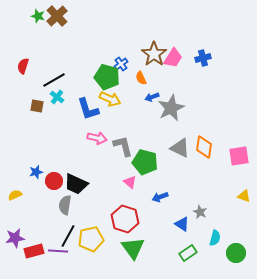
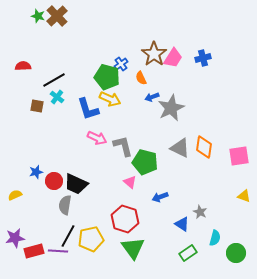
red semicircle at (23, 66): rotated 70 degrees clockwise
pink arrow at (97, 138): rotated 12 degrees clockwise
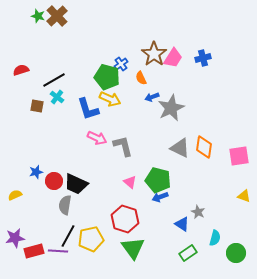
red semicircle at (23, 66): moved 2 px left, 4 px down; rotated 14 degrees counterclockwise
green pentagon at (145, 162): moved 13 px right, 18 px down
gray star at (200, 212): moved 2 px left
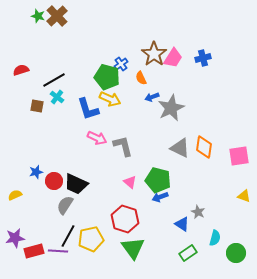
gray semicircle at (65, 205): rotated 24 degrees clockwise
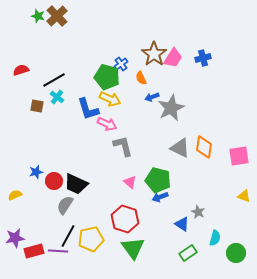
pink arrow at (97, 138): moved 10 px right, 14 px up
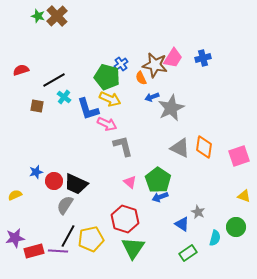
brown star at (154, 54): moved 1 px right, 11 px down; rotated 25 degrees counterclockwise
cyan cross at (57, 97): moved 7 px right
pink square at (239, 156): rotated 10 degrees counterclockwise
green pentagon at (158, 180): rotated 20 degrees clockwise
green triangle at (133, 248): rotated 10 degrees clockwise
green circle at (236, 253): moved 26 px up
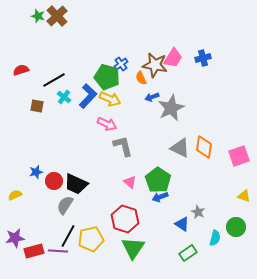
blue L-shape at (88, 109): moved 13 px up; rotated 120 degrees counterclockwise
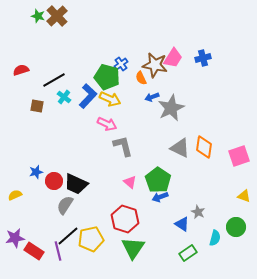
black line at (68, 236): rotated 20 degrees clockwise
red rectangle at (34, 251): rotated 48 degrees clockwise
purple line at (58, 251): rotated 72 degrees clockwise
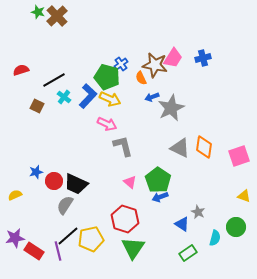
green star at (38, 16): moved 4 px up
brown square at (37, 106): rotated 16 degrees clockwise
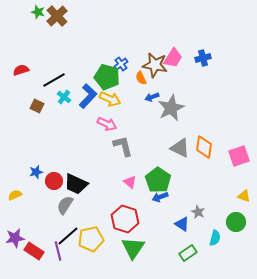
green circle at (236, 227): moved 5 px up
